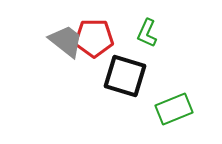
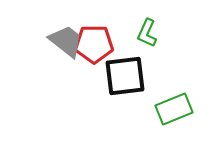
red pentagon: moved 6 px down
black square: rotated 24 degrees counterclockwise
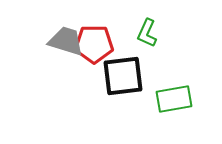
gray trapezoid: rotated 21 degrees counterclockwise
black square: moved 2 px left
green rectangle: moved 10 px up; rotated 12 degrees clockwise
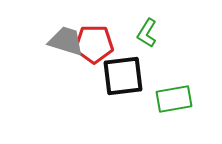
green L-shape: rotated 8 degrees clockwise
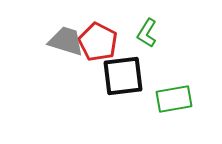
red pentagon: moved 4 px right, 2 px up; rotated 27 degrees clockwise
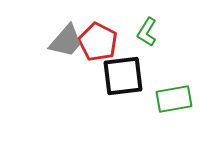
green L-shape: moved 1 px up
gray trapezoid: rotated 114 degrees clockwise
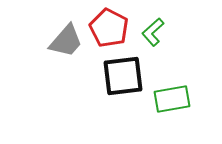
green L-shape: moved 6 px right; rotated 16 degrees clockwise
red pentagon: moved 11 px right, 14 px up
green rectangle: moved 2 px left
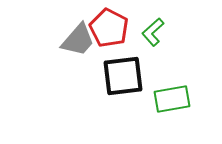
gray trapezoid: moved 12 px right, 1 px up
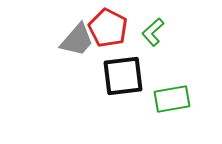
red pentagon: moved 1 px left
gray trapezoid: moved 1 px left
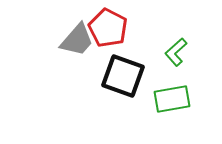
green L-shape: moved 23 px right, 20 px down
black square: rotated 27 degrees clockwise
